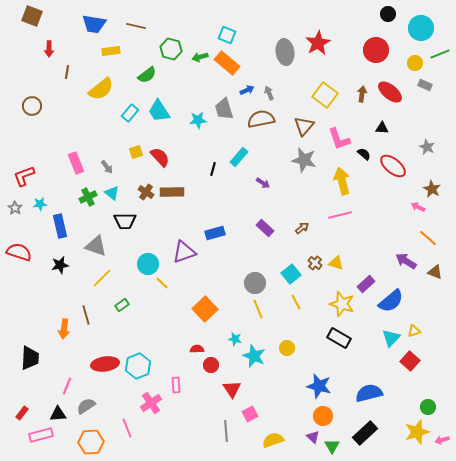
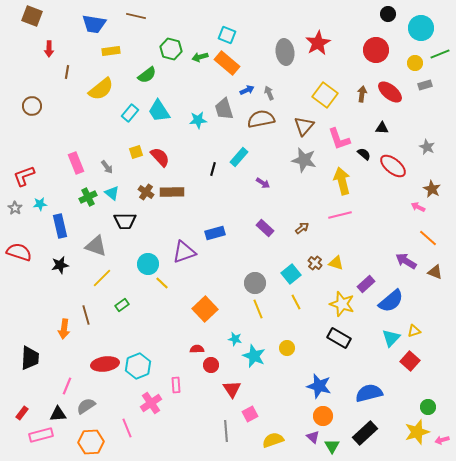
brown line at (136, 26): moved 10 px up
gray rectangle at (425, 85): rotated 40 degrees counterclockwise
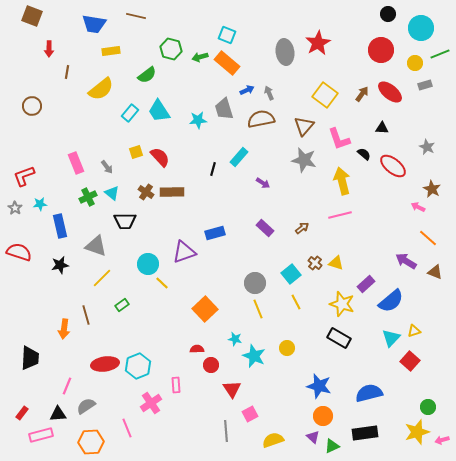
red circle at (376, 50): moved 5 px right
brown arrow at (362, 94): rotated 28 degrees clockwise
black rectangle at (365, 433): rotated 35 degrees clockwise
green triangle at (332, 446): rotated 35 degrees clockwise
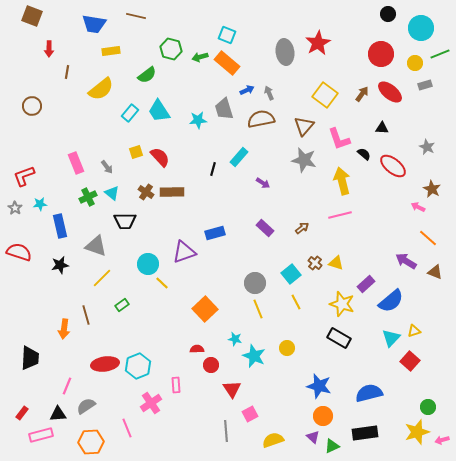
red circle at (381, 50): moved 4 px down
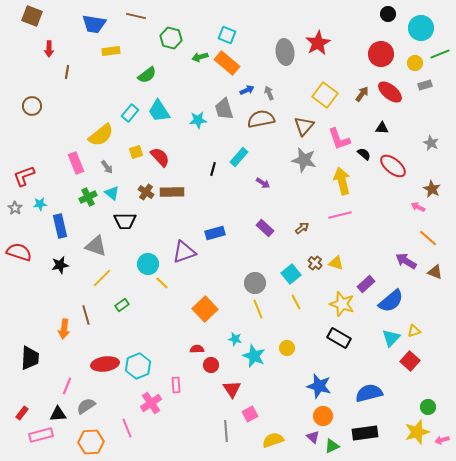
green hexagon at (171, 49): moved 11 px up
yellow semicircle at (101, 89): moved 46 px down
gray star at (427, 147): moved 4 px right, 4 px up
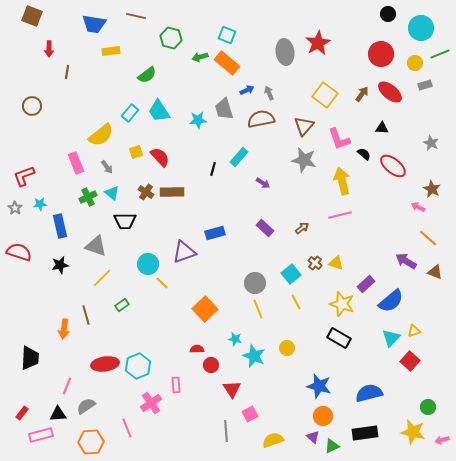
yellow star at (417, 432): moved 4 px left; rotated 30 degrees clockwise
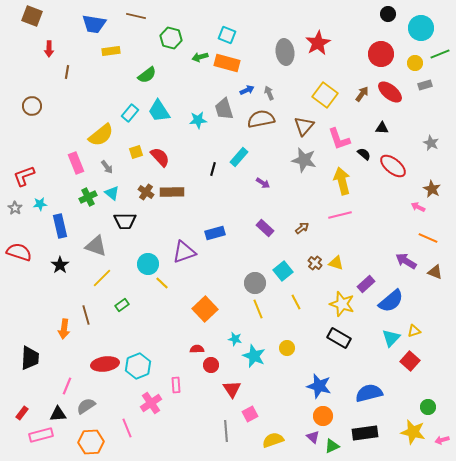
orange rectangle at (227, 63): rotated 25 degrees counterclockwise
orange line at (428, 238): rotated 18 degrees counterclockwise
black star at (60, 265): rotated 24 degrees counterclockwise
cyan square at (291, 274): moved 8 px left, 3 px up
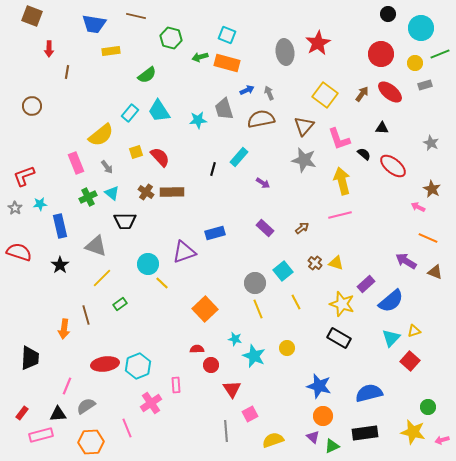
green rectangle at (122, 305): moved 2 px left, 1 px up
